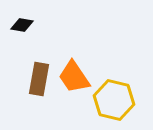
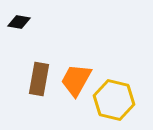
black diamond: moved 3 px left, 3 px up
orange trapezoid: moved 2 px right, 3 px down; rotated 63 degrees clockwise
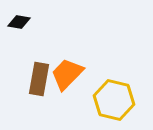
orange trapezoid: moved 9 px left, 6 px up; rotated 15 degrees clockwise
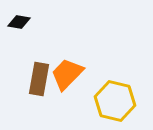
yellow hexagon: moved 1 px right, 1 px down
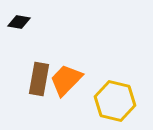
orange trapezoid: moved 1 px left, 6 px down
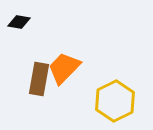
orange trapezoid: moved 2 px left, 12 px up
yellow hexagon: rotated 21 degrees clockwise
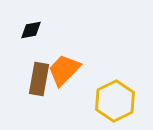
black diamond: moved 12 px right, 8 px down; rotated 20 degrees counterclockwise
orange trapezoid: moved 2 px down
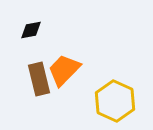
brown rectangle: rotated 24 degrees counterclockwise
yellow hexagon: rotated 9 degrees counterclockwise
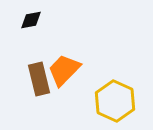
black diamond: moved 10 px up
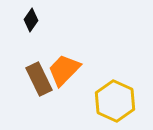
black diamond: rotated 45 degrees counterclockwise
brown rectangle: rotated 12 degrees counterclockwise
